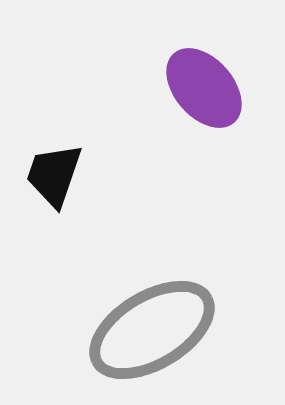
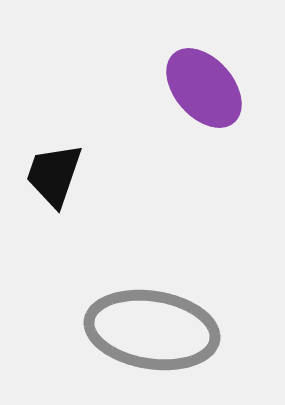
gray ellipse: rotated 40 degrees clockwise
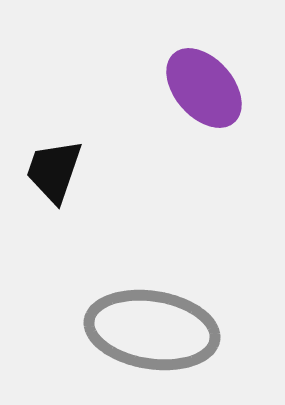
black trapezoid: moved 4 px up
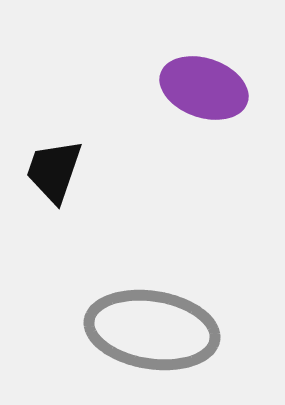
purple ellipse: rotated 30 degrees counterclockwise
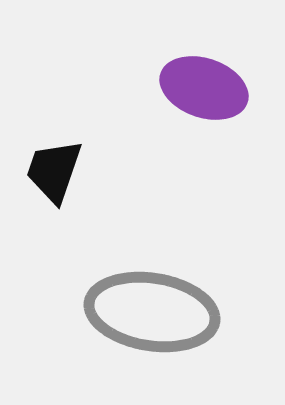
gray ellipse: moved 18 px up
